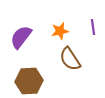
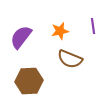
purple line: moved 1 px up
brown semicircle: rotated 35 degrees counterclockwise
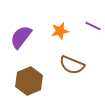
purple line: rotated 56 degrees counterclockwise
brown semicircle: moved 2 px right, 6 px down
brown hexagon: rotated 20 degrees counterclockwise
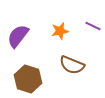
purple semicircle: moved 3 px left, 1 px up
brown hexagon: moved 1 px left, 2 px up; rotated 20 degrees counterclockwise
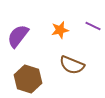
orange star: moved 1 px up
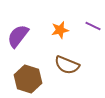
brown semicircle: moved 5 px left
